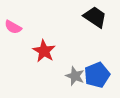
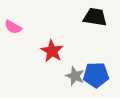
black trapezoid: rotated 25 degrees counterclockwise
red star: moved 8 px right
blue pentagon: moved 1 px left; rotated 20 degrees clockwise
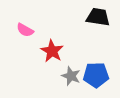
black trapezoid: moved 3 px right
pink semicircle: moved 12 px right, 3 px down
gray star: moved 4 px left
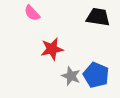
pink semicircle: moved 7 px right, 17 px up; rotated 18 degrees clockwise
red star: moved 2 px up; rotated 30 degrees clockwise
blue pentagon: rotated 25 degrees clockwise
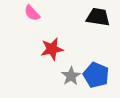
gray star: rotated 18 degrees clockwise
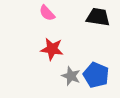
pink semicircle: moved 15 px right
red star: rotated 20 degrees clockwise
gray star: rotated 18 degrees counterclockwise
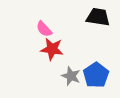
pink semicircle: moved 3 px left, 16 px down
blue pentagon: rotated 15 degrees clockwise
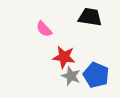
black trapezoid: moved 8 px left
red star: moved 12 px right, 8 px down
blue pentagon: rotated 15 degrees counterclockwise
